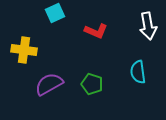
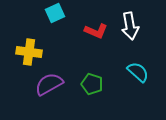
white arrow: moved 18 px left
yellow cross: moved 5 px right, 2 px down
cyan semicircle: rotated 140 degrees clockwise
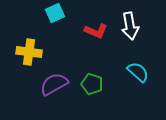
purple semicircle: moved 5 px right
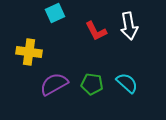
white arrow: moved 1 px left
red L-shape: rotated 40 degrees clockwise
cyan semicircle: moved 11 px left, 11 px down
green pentagon: rotated 10 degrees counterclockwise
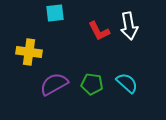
cyan square: rotated 18 degrees clockwise
red L-shape: moved 3 px right
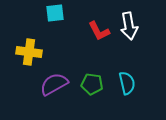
cyan semicircle: rotated 35 degrees clockwise
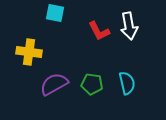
cyan square: rotated 18 degrees clockwise
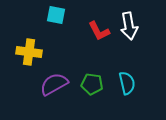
cyan square: moved 1 px right, 2 px down
